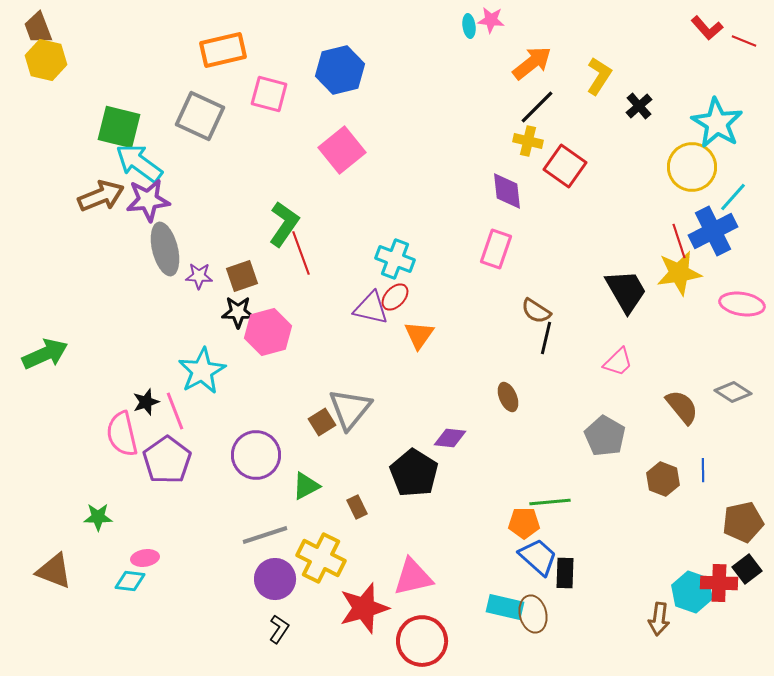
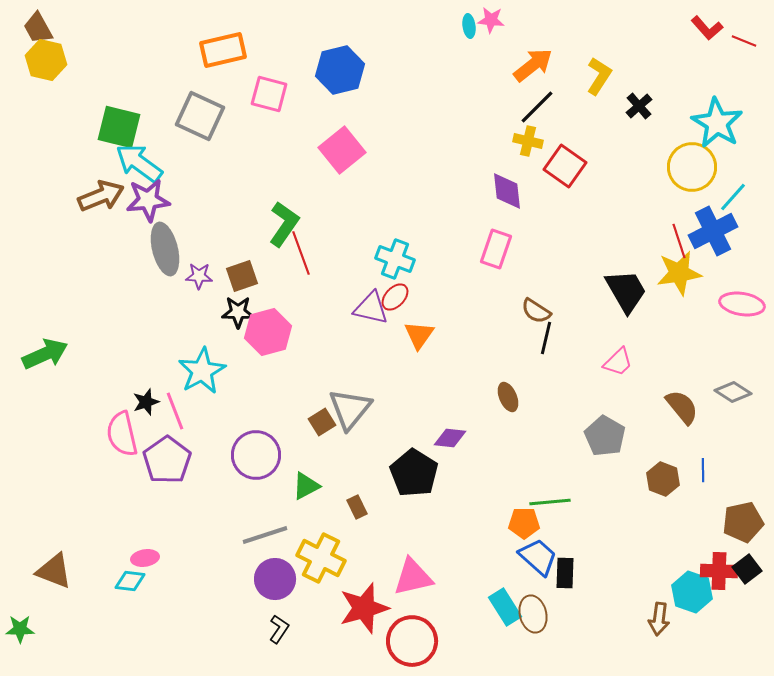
brown trapezoid at (38, 28): rotated 8 degrees counterclockwise
orange arrow at (532, 63): moved 1 px right, 2 px down
green star at (98, 517): moved 78 px left, 112 px down
red cross at (719, 583): moved 12 px up
cyan rectangle at (505, 607): rotated 45 degrees clockwise
red circle at (422, 641): moved 10 px left
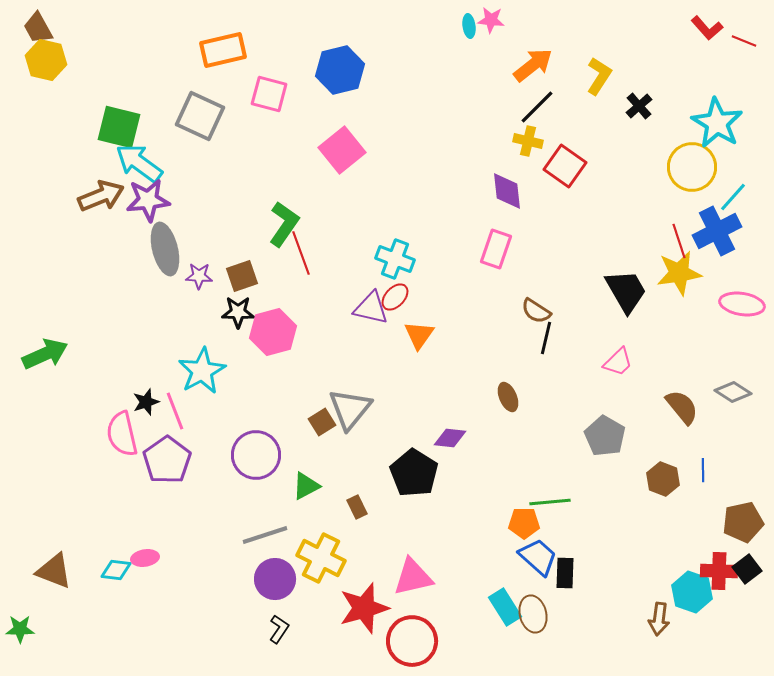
blue cross at (713, 231): moved 4 px right
pink hexagon at (268, 332): moved 5 px right
cyan diamond at (130, 581): moved 14 px left, 11 px up
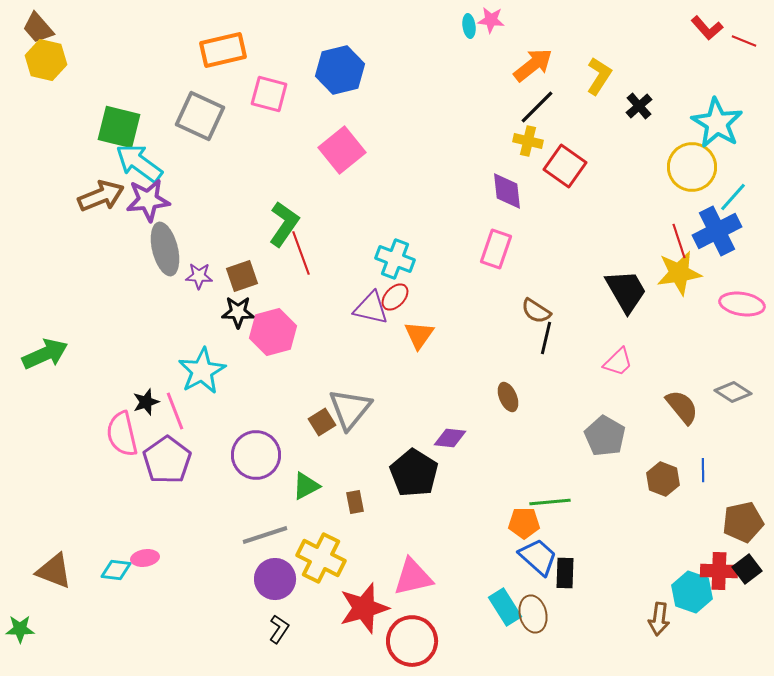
brown trapezoid at (38, 28): rotated 12 degrees counterclockwise
brown rectangle at (357, 507): moved 2 px left, 5 px up; rotated 15 degrees clockwise
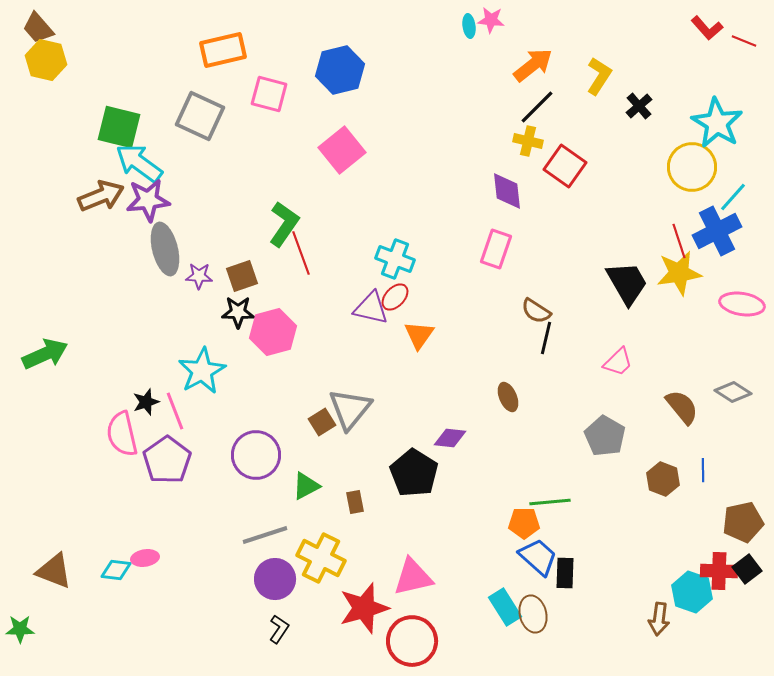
black trapezoid at (626, 291): moved 1 px right, 8 px up
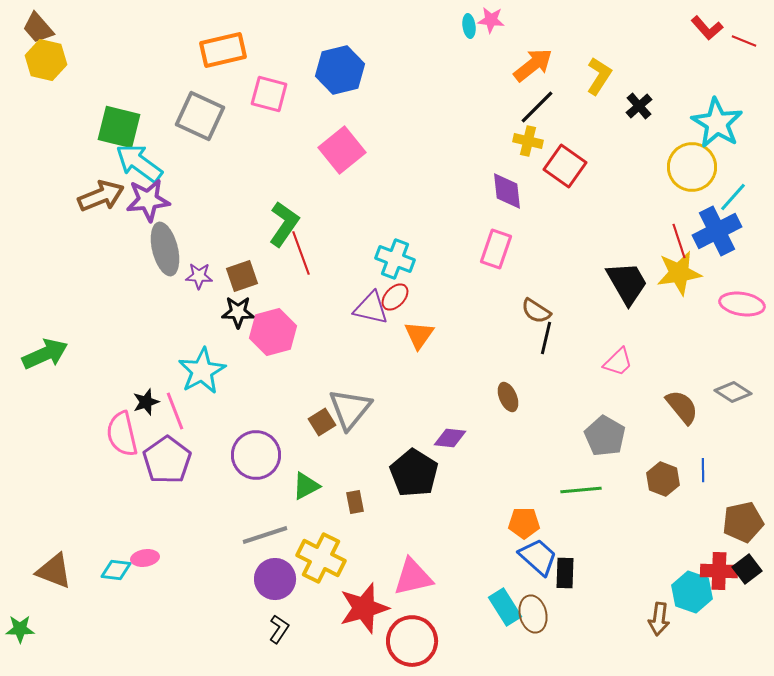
green line at (550, 502): moved 31 px right, 12 px up
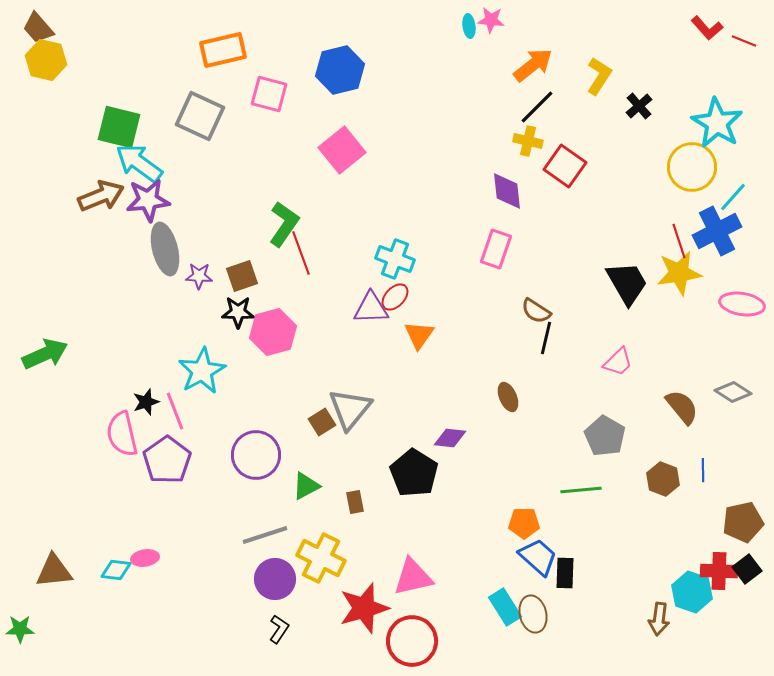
purple triangle at (371, 308): rotated 15 degrees counterclockwise
brown triangle at (54, 571): rotated 27 degrees counterclockwise
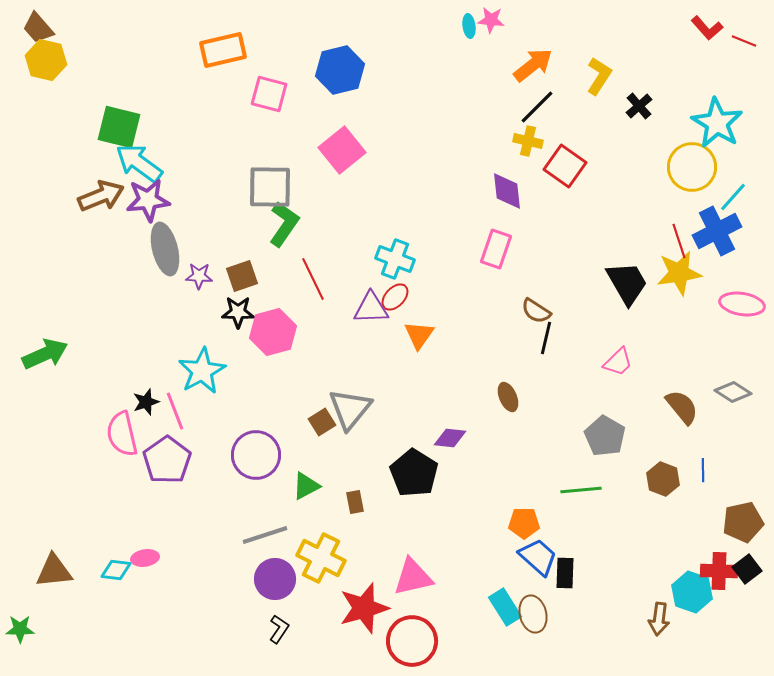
gray square at (200, 116): moved 70 px right, 71 px down; rotated 24 degrees counterclockwise
red line at (301, 253): moved 12 px right, 26 px down; rotated 6 degrees counterclockwise
